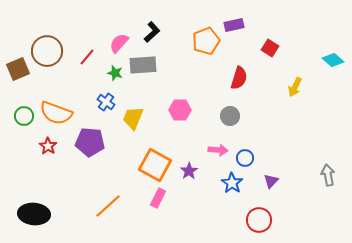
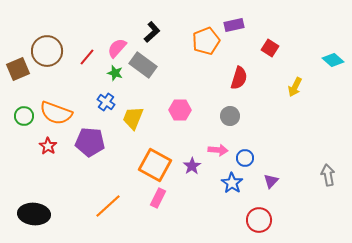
pink semicircle: moved 2 px left, 5 px down
gray rectangle: rotated 40 degrees clockwise
purple star: moved 3 px right, 5 px up
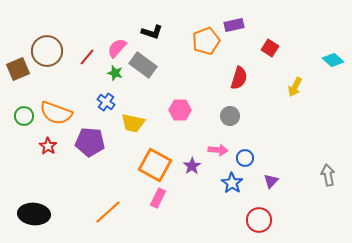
black L-shape: rotated 60 degrees clockwise
yellow trapezoid: moved 5 px down; rotated 100 degrees counterclockwise
orange line: moved 6 px down
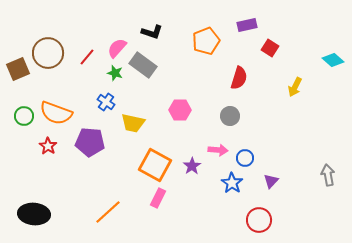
purple rectangle: moved 13 px right
brown circle: moved 1 px right, 2 px down
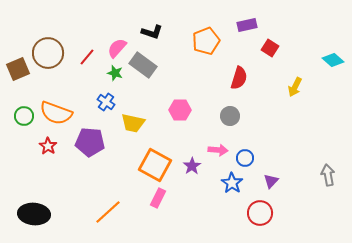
red circle: moved 1 px right, 7 px up
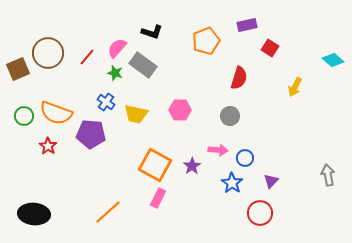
yellow trapezoid: moved 3 px right, 9 px up
purple pentagon: moved 1 px right, 8 px up
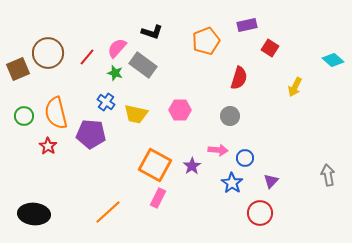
orange semicircle: rotated 56 degrees clockwise
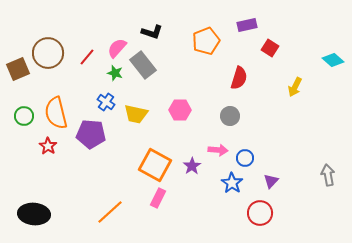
gray rectangle: rotated 16 degrees clockwise
orange line: moved 2 px right
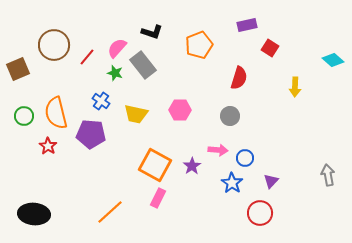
orange pentagon: moved 7 px left, 4 px down
brown circle: moved 6 px right, 8 px up
yellow arrow: rotated 24 degrees counterclockwise
blue cross: moved 5 px left, 1 px up
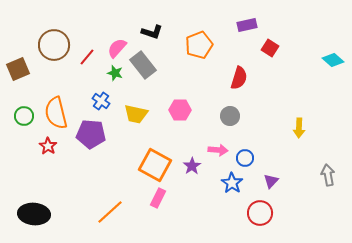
yellow arrow: moved 4 px right, 41 px down
